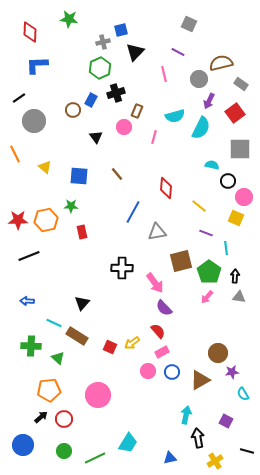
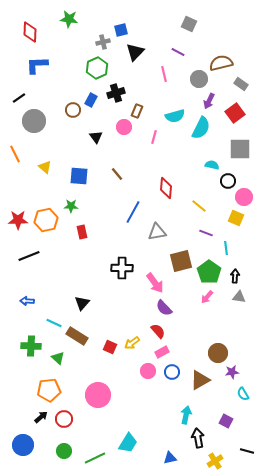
green hexagon at (100, 68): moved 3 px left
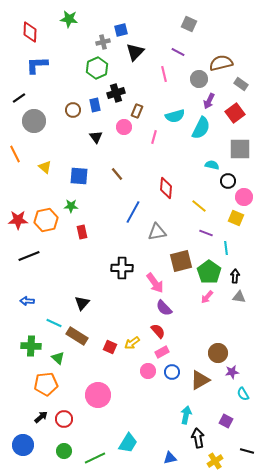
blue rectangle at (91, 100): moved 4 px right, 5 px down; rotated 40 degrees counterclockwise
orange pentagon at (49, 390): moved 3 px left, 6 px up
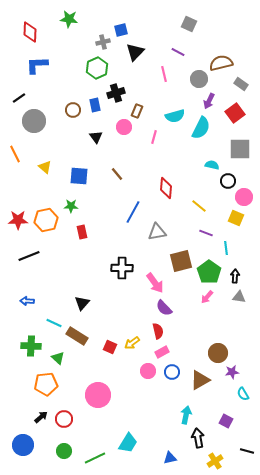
red semicircle at (158, 331): rotated 28 degrees clockwise
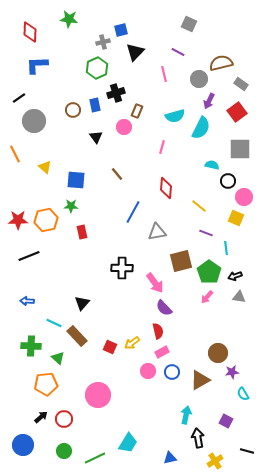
red square at (235, 113): moved 2 px right, 1 px up
pink line at (154, 137): moved 8 px right, 10 px down
blue square at (79, 176): moved 3 px left, 4 px down
black arrow at (235, 276): rotated 112 degrees counterclockwise
brown rectangle at (77, 336): rotated 15 degrees clockwise
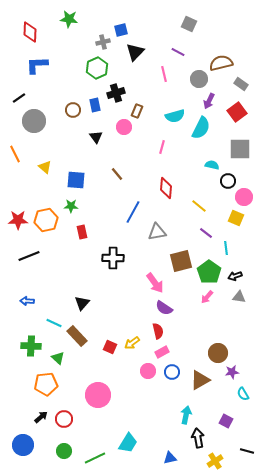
purple line at (206, 233): rotated 16 degrees clockwise
black cross at (122, 268): moved 9 px left, 10 px up
purple semicircle at (164, 308): rotated 12 degrees counterclockwise
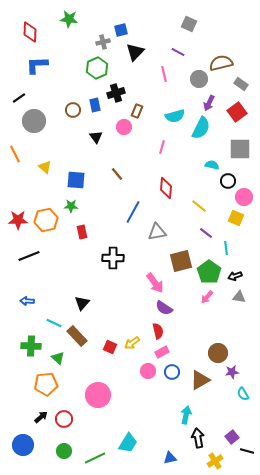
purple arrow at (209, 101): moved 2 px down
purple square at (226, 421): moved 6 px right, 16 px down; rotated 24 degrees clockwise
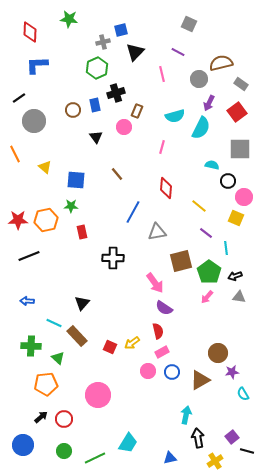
pink line at (164, 74): moved 2 px left
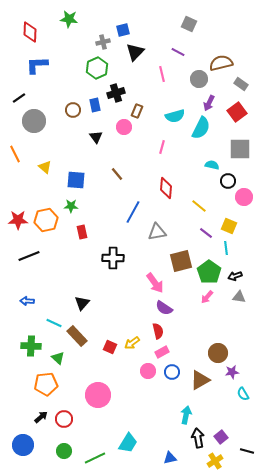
blue square at (121, 30): moved 2 px right
yellow square at (236, 218): moved 7 px left, 8 px down
purple square at (232, 437): moved 11 px left
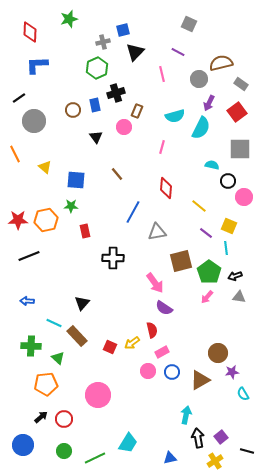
green star at (69, 19): rotated 24 degrees counterclockwise
red rectangle at (82, 232): moved 3 px right, 1 px up
red semicircle at (158, 331): moved 6 px left, 1 px up
